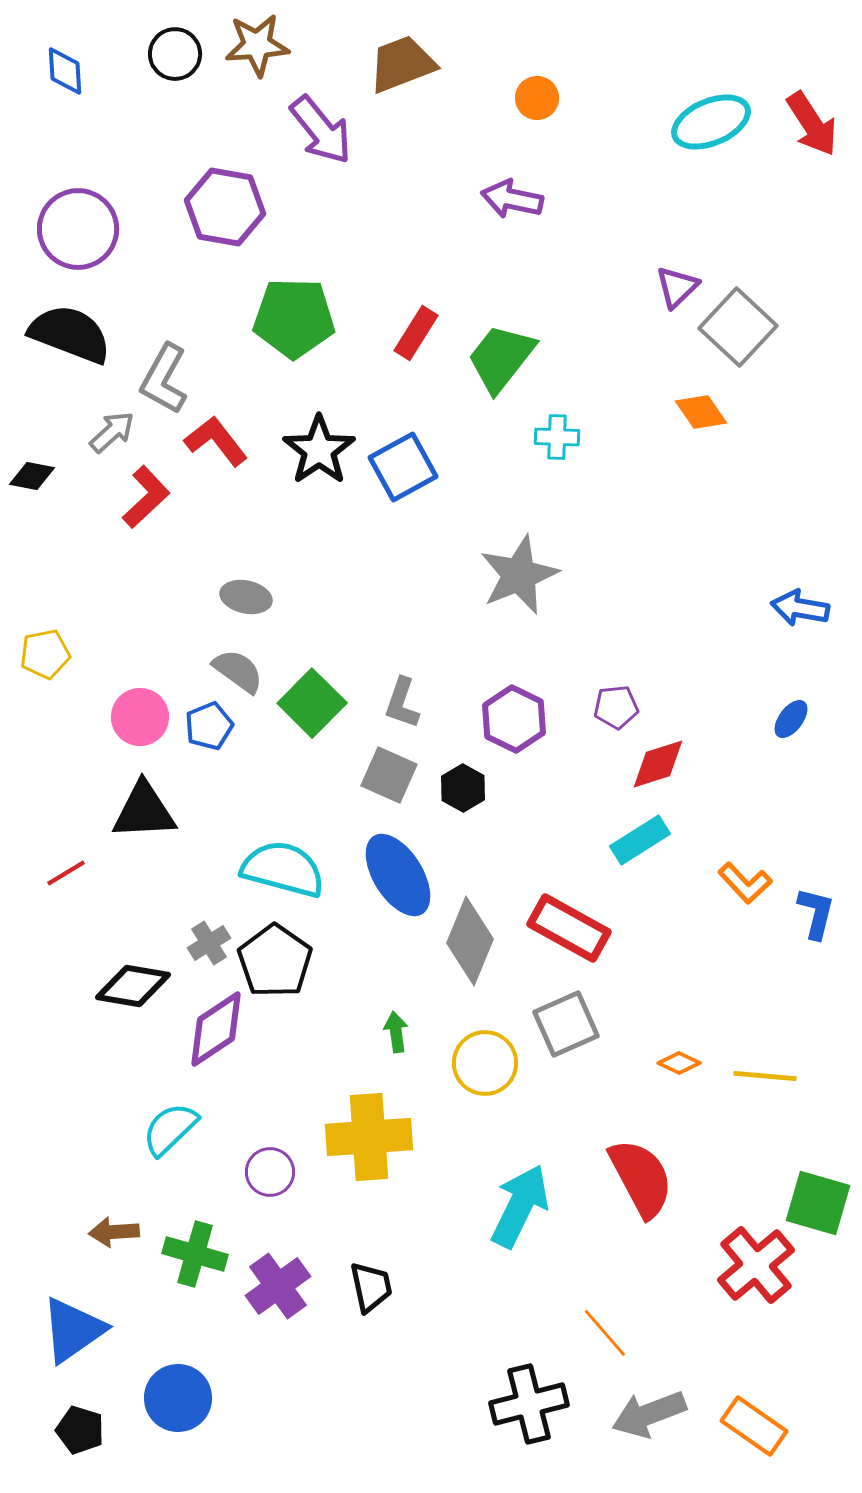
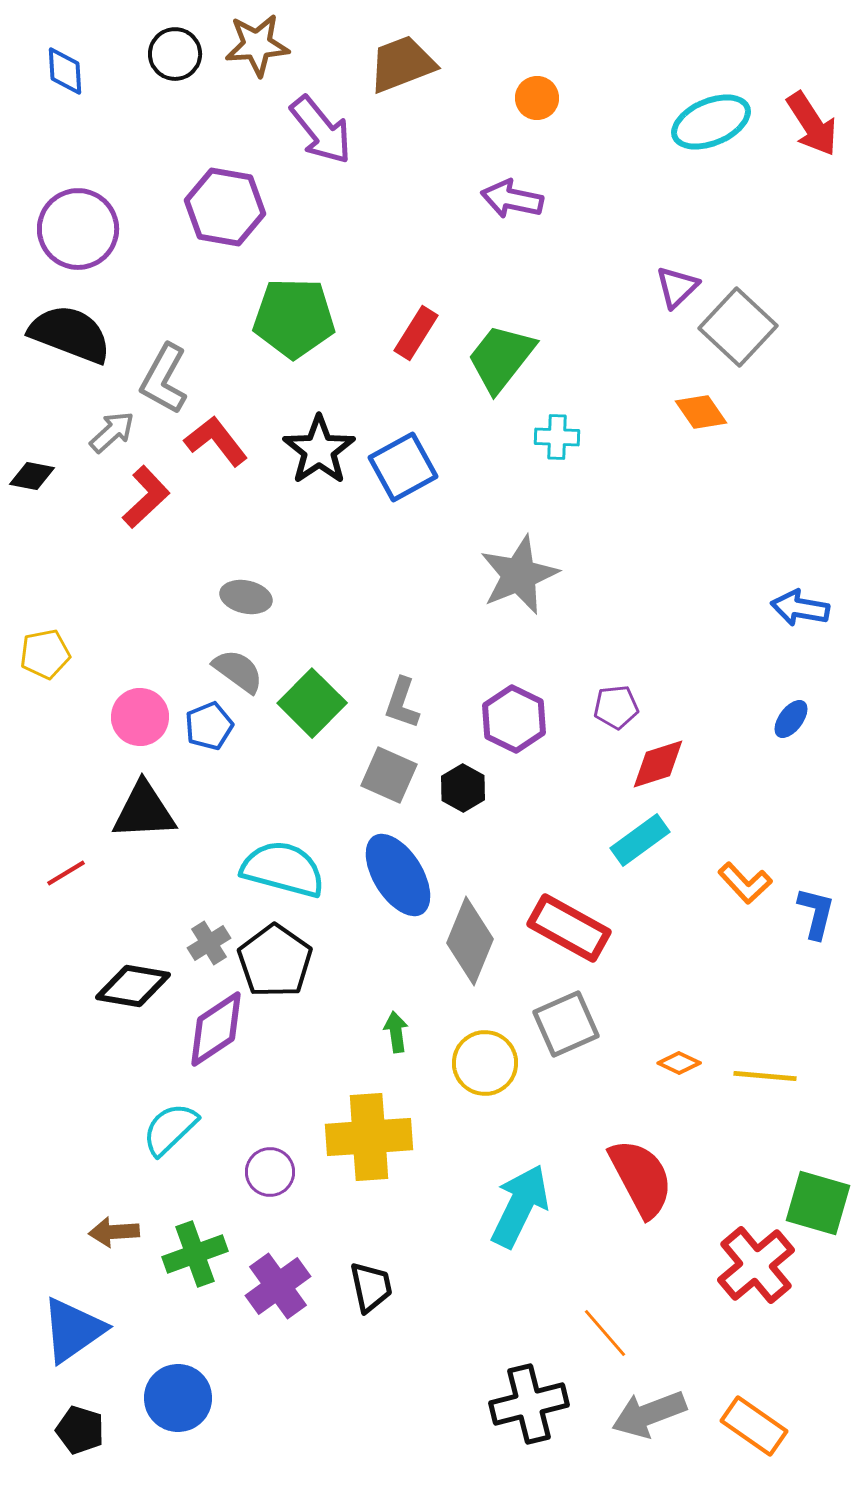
cyan rectangle at (640, 840): rotated 4 degrees counterclockwise
green cross at (195, 1254): rotated 36 degrees counterclockwise
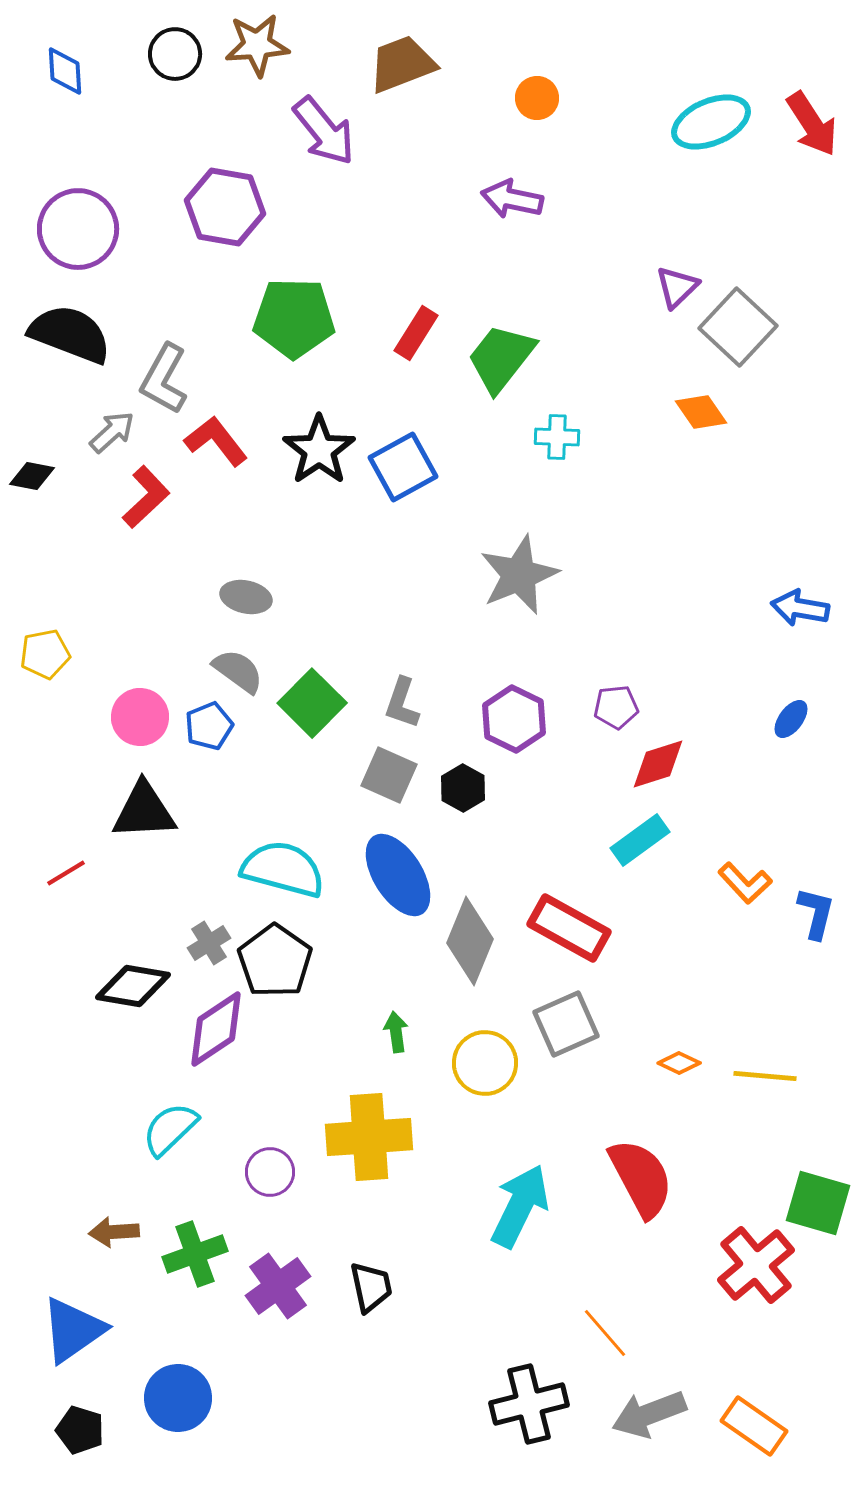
purple arrow at (321, 130): moved 3 px right, 1 px down
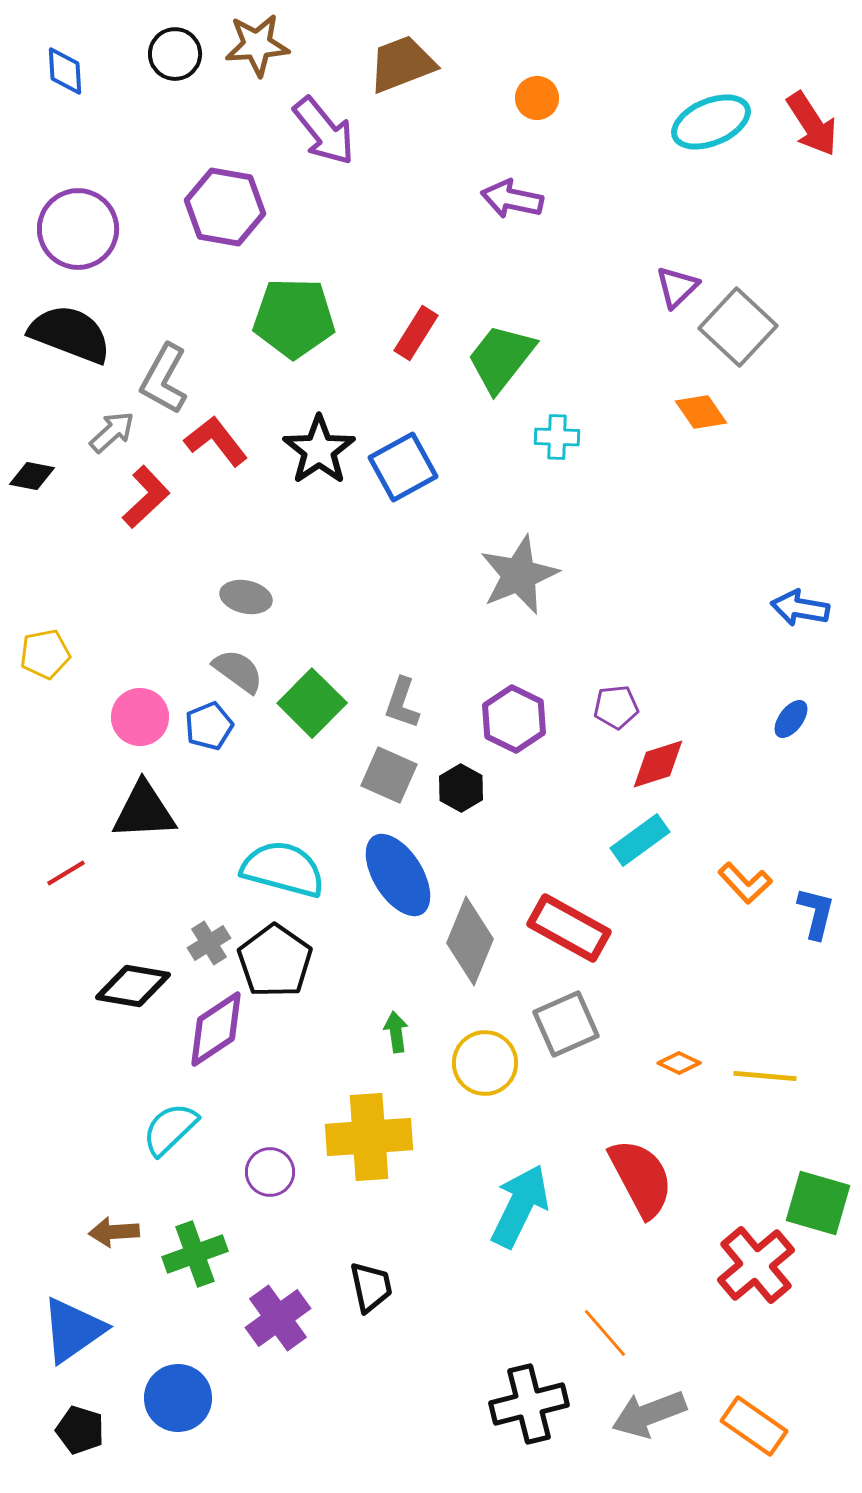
black hexagon at (463, 788): moved 2 px left
purple cross at (278, 1286): moved 32 px down
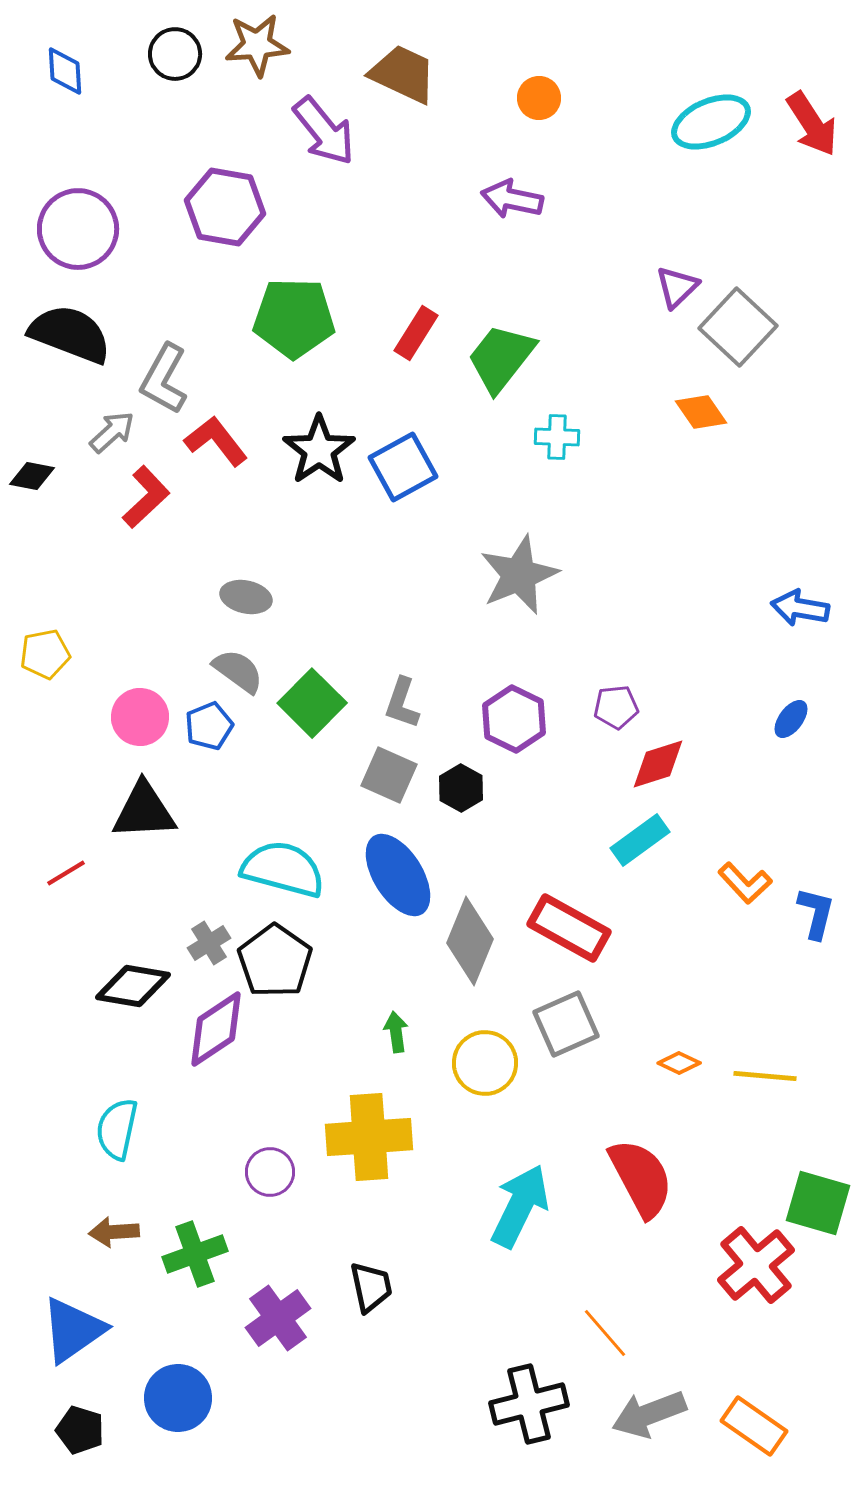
brown trapezoid at (402, 64): moved 1 px right, 10 px down; rotated 46 degrees clockwise
orange circle at (537, 98): moved 2 px right
cyan semicircle at (170, 1129): moved 53 px left; rotated 34 degrees counterclockwise
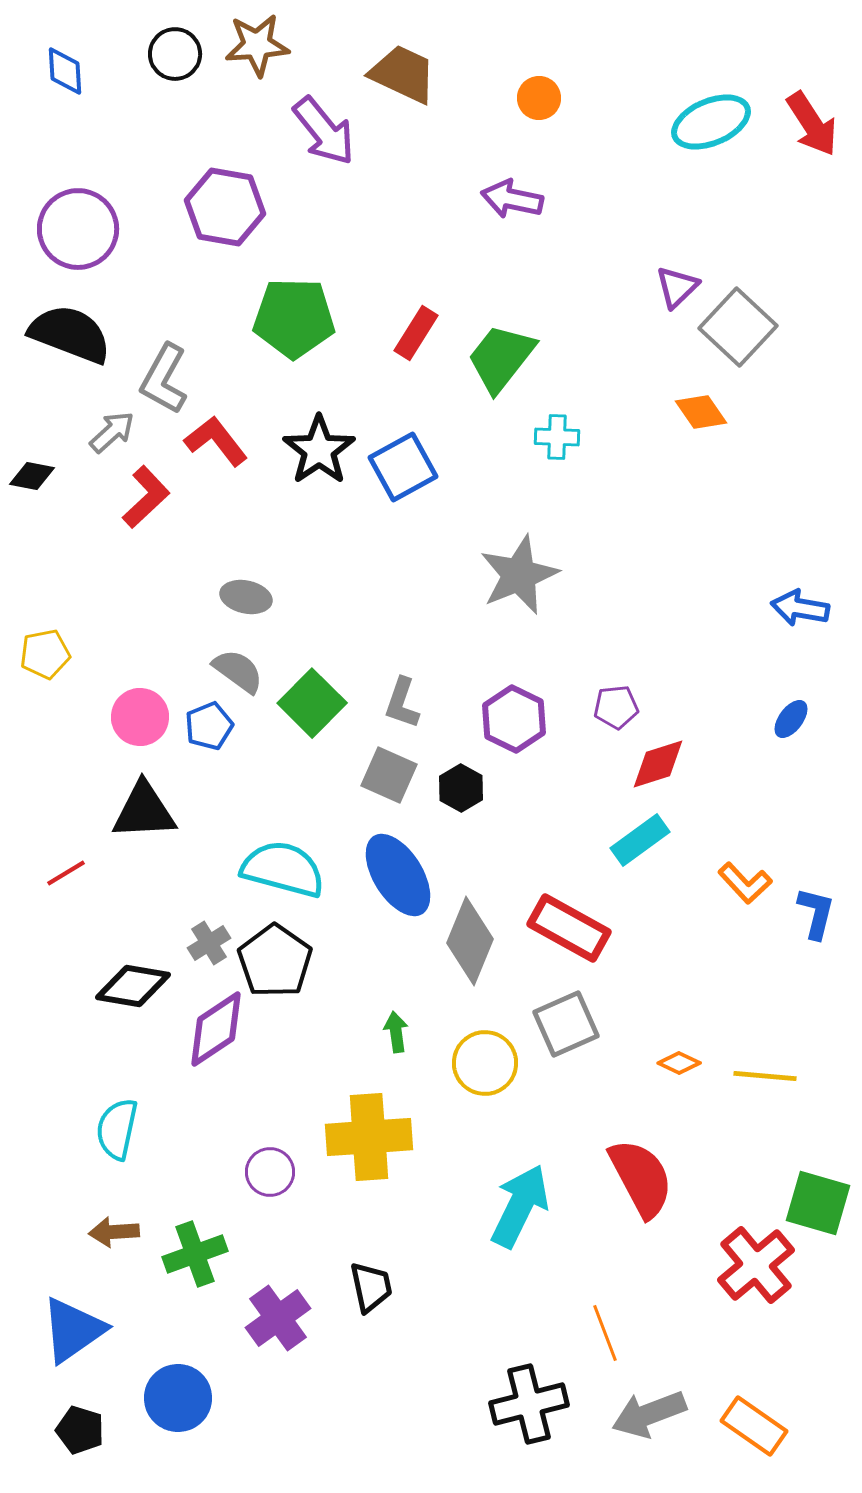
orange line at (605, 1333): rotated 20 degrees clockwise
